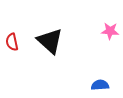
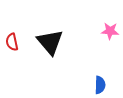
black triangle: moved 1 px down; rotated 8 degrees clockwise
blue semicircle: rotated 96 degrees clockwise
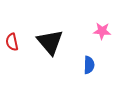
pink star: moved 8 px left
blue semicircle: moved 11 px left, 20 px up
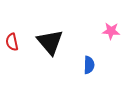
pink star: moved 9 px right
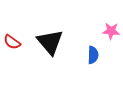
red semicircle: rotated 42 degrees counterclockwise
blue semicircle: moved 4 px right, 10 px up
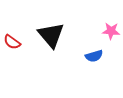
black triangle: moved 1 px right, 7 px up
blue semicircle: moved 1 px right, 1 px down; rotated 72 degrees clockwise
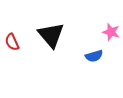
pink star: moved 1 px down; rotated 12 degrees clockwise
red semicircle: rotated 30 degrees clockwise
